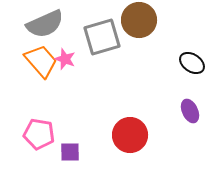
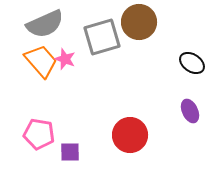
brown circle: moved 2 px down
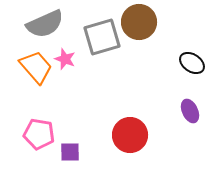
orange trapezoid: moved 5 px left, 6 px down
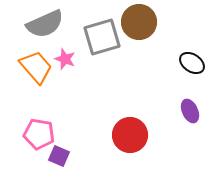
purple square: moved 11 px left, 4 px down; rotated 25 degrees clockwise
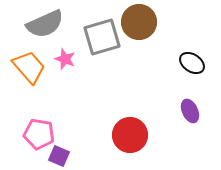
orange trapezoid: moved 7 px left
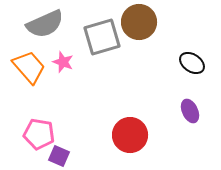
pink star: moved 2 px left, 3 px down
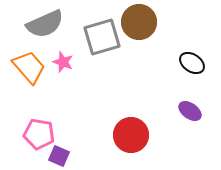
purple ellipse: rotated 30 degrees counterclockwise
red circle: moved 1 px right
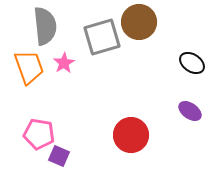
gray semicircle: moved 2 px down; rotated 72 degrees counterclockwise
pink star: moved 1 px right, 1 px down; rotated 20 degrees clockwise
orange trapezoid: rotated 21 degrees clockwise
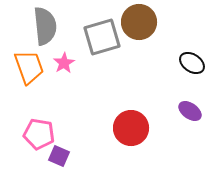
red circle: moved 7 px up
